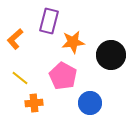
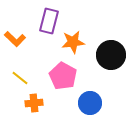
orange L-shape: rotated 95 degrees counterclockwise
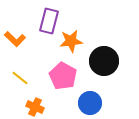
orange star: moved 2 px left, 1 px up
black circle: moved 7 px left, 6 px down
orange cross: moved 1 px right, 4 px down; rotated 30 degrees clockwise
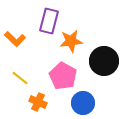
blue circle: moved 7 px left
orange cross: moved 3 px right, 5 px up
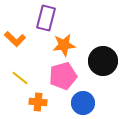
purple rectangle: moved 3 px left, 3 px up
orange star: moved 7 px left, 4 px down
black circle: moved 1 px left
pink pentagon: rotated 28 degrees clockwise
orange cross: rotated 18 degrees counterclockwise
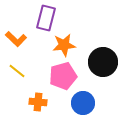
orange L-shape: moved 1 px right
black circle: moved 1 px down
yellow line: moved 3 px left, 7 px up
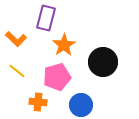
orange star: rotated 25 degrees counterclockwise
pink pentagon: moved 6 px left, 1 px down
blue circle: moved 2 px left, 2 px down
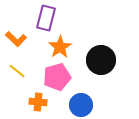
orange star: moved 4 px left, 2 px down
black circle: moved 2 px left, 2 px up
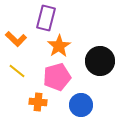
orange star: moved 1 px left, 1 px up
black circle: moved 1 px left, 1 px down
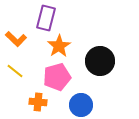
yellow line: moved 2 px left
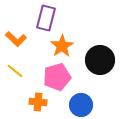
orange star: moved 3 px right
black circle: moved 1 px up
